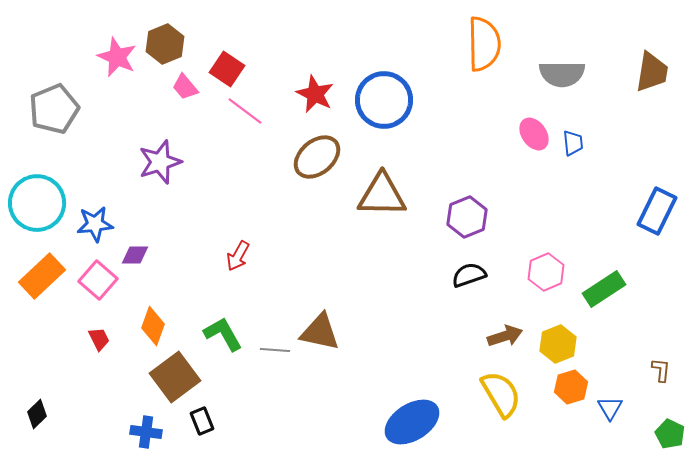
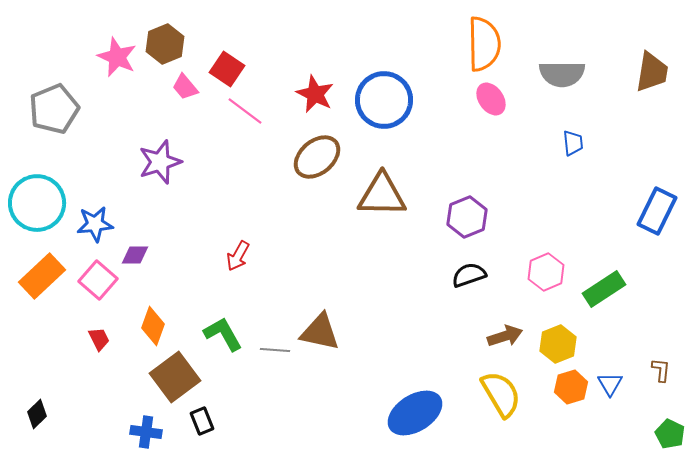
pink ellipse at (534, 134): moved 43 px left, 35 px up
blue triangle at (610, 408): moved 24 px up
blue ellipse at (412, 422): moved 3 px right, 9 px up
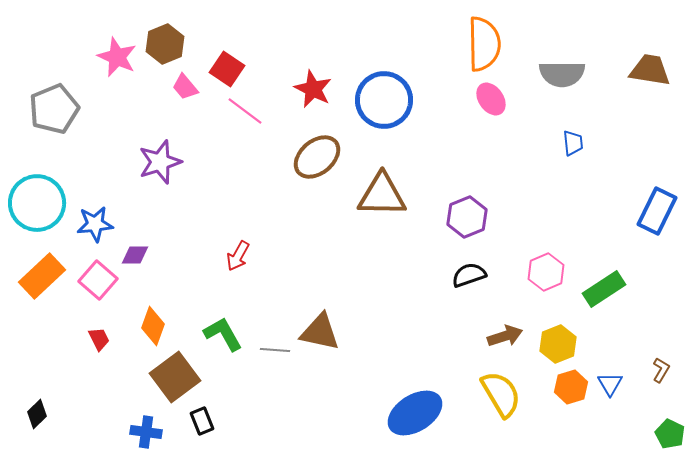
brown trapezoid at (652, 72): moved 2 px left, 2 px up; rotated 90 degrees counterclockwise
red star at (315, 94): moved 2 px left, 5 px up
brown L-shape at (661, 370): rotated 25 degrees clockwise
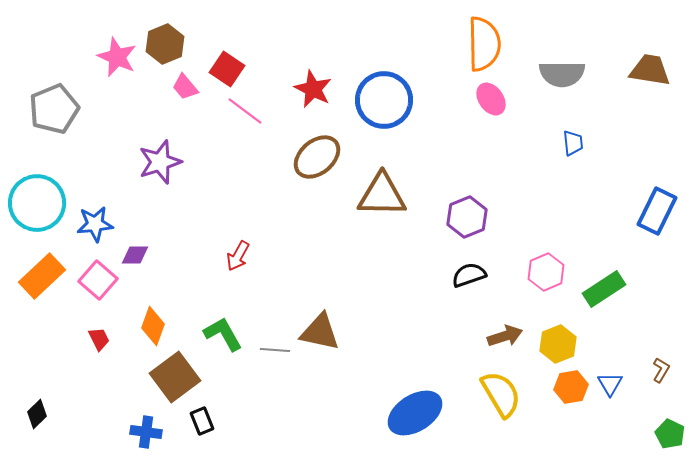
orange hexagon at (571, 387): rotated 8 degrees clockwise
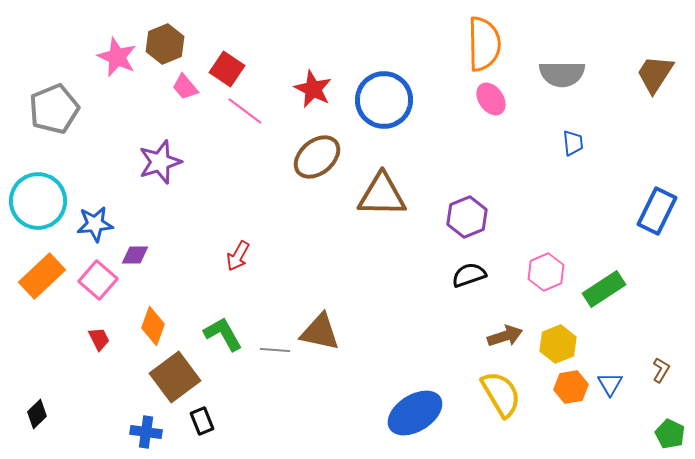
brown trapezoid at (650, 70): moved 5 px right, 4 px down; rotated 66 degrees counterclockwise
cyan circle at (37, 203): moved 1 px right, 2 px up
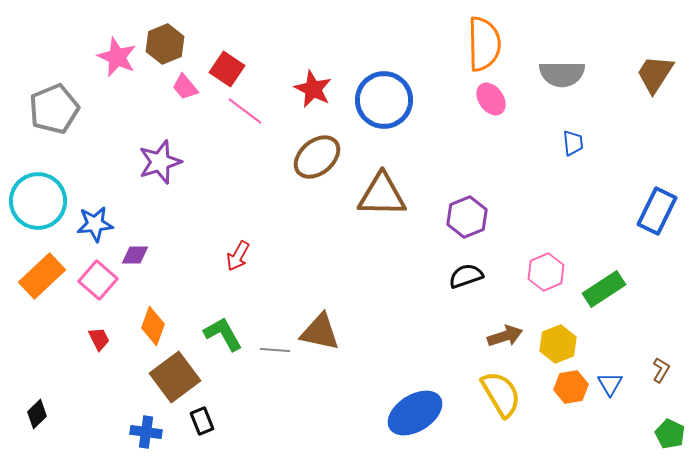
black semicircle at (469, 275): moved 3 px left, 1 px down
